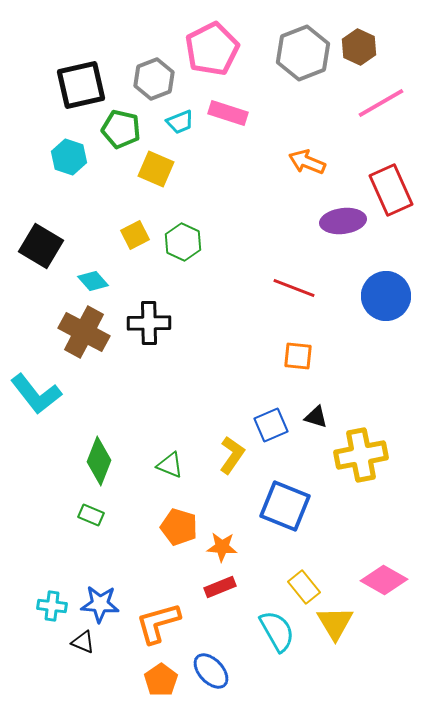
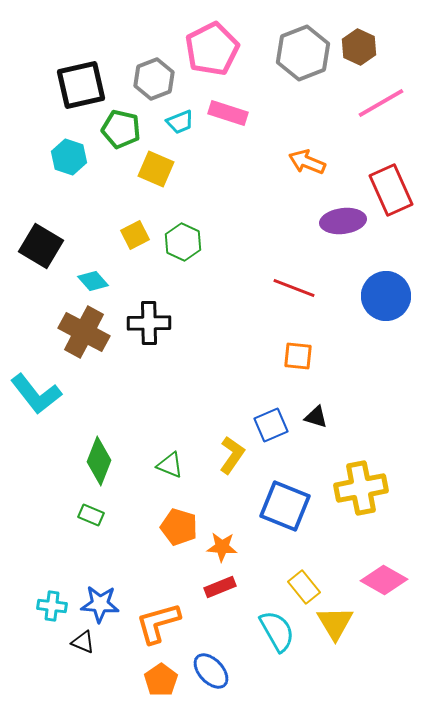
yellow cross at (361, 455): moved 33 px down
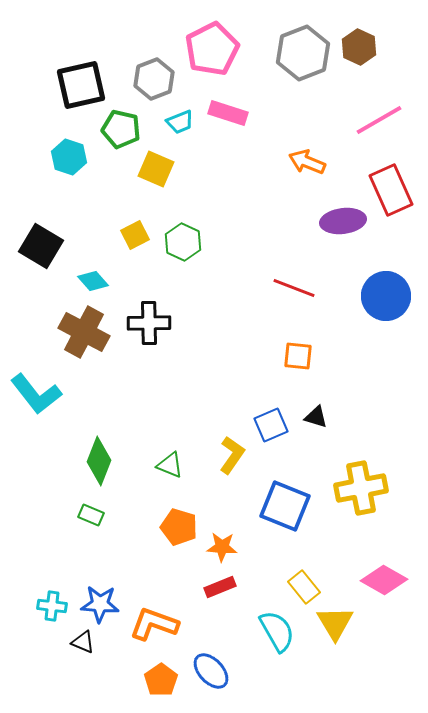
pink line at (381, 103): moved 2 px left, 17 px down
orange L-shape at (158, 623): moved 4 px left, 1 px down; rotated 36 degrees clockwise
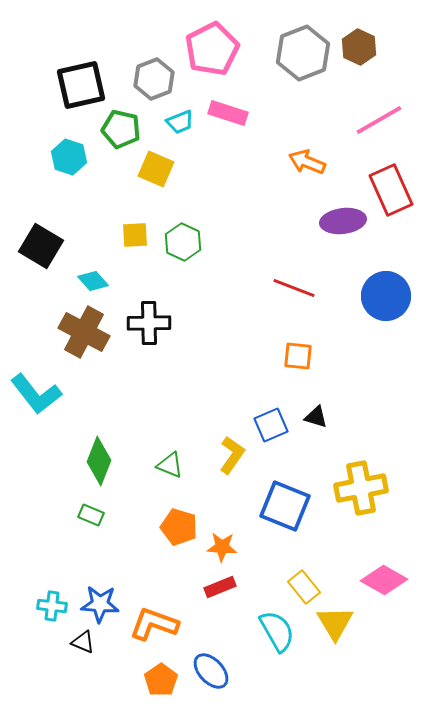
yellow square at (135, 235): rotated 24 degrees clockwise
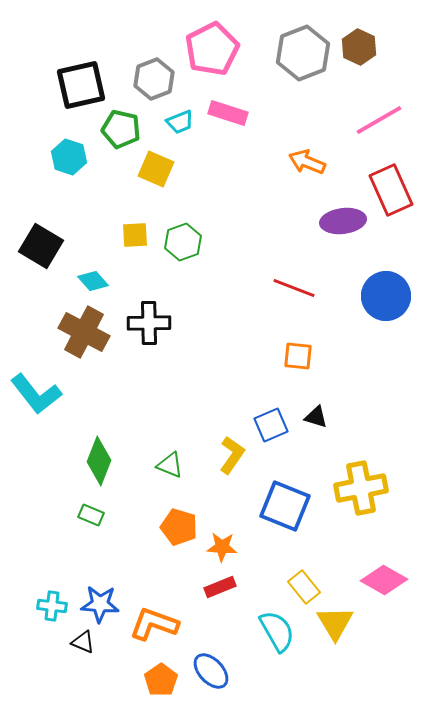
green hexagon at (183, 242): rotated 15 degrees clockwise
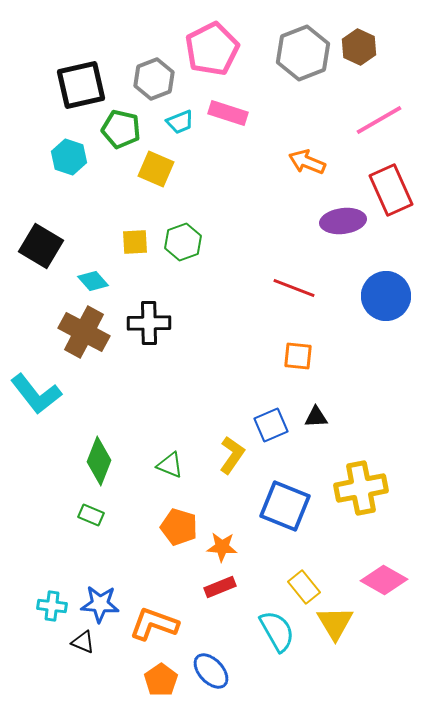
yellow square at (135, 235): moved 7 px down
black triangle at (316, 417): rotated 20 degrees counterclockwise
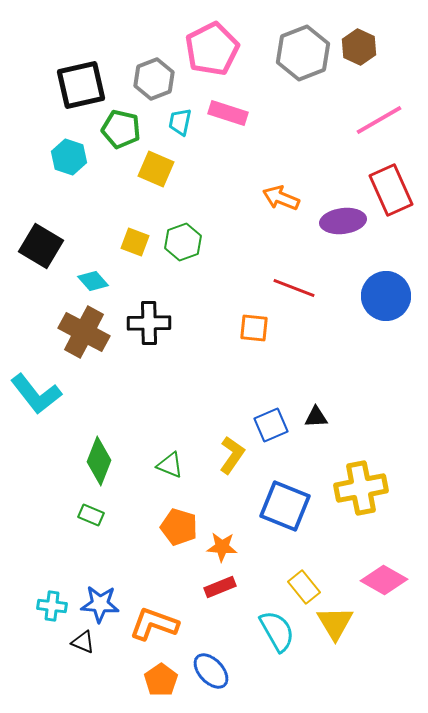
cyan trapezoid at (180, 122): rotated 124 degrees clockwise
orange arrow at (307, 162): moved 26 px left, 36 px down
yellow square at (135, 242): rotated 24 degrees clockwise
orange square at (298, 356): moved 44 px left, 28 px up
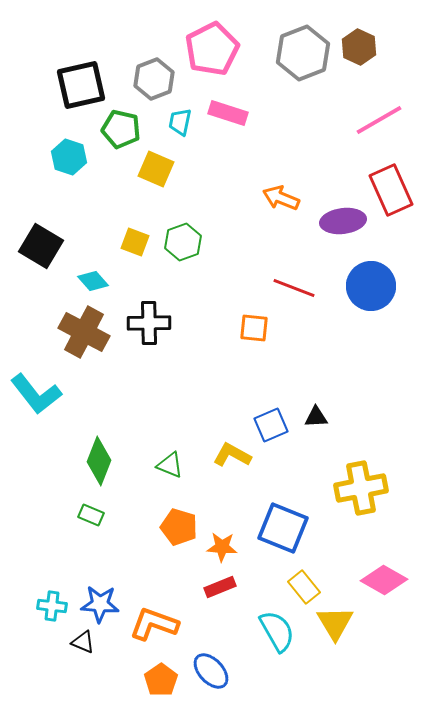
blue circle at (386, 296): moved 15 px left, 10 px up
yellow L-shape at (232, 455): rotated 96 degrees counterclockwise
blue square at (285, 506): moved 2 px left, 22 px down
